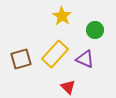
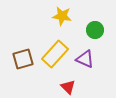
yellow star: rotated 24 degrees counterclockwise
brown square: moved 2 px right
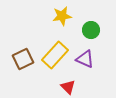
yellow star: rotated 18 degrees counterclockwise
green circle: moved 4 px left
yellow rectangle: moved 1 px down
brown square: rotated 10 degrees counterclockwise
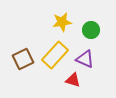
yellow star: moved 6 px down
red triangle: moved 5 px right, 7 px up; rotated 28 degrees counterclockwise
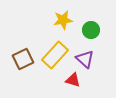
yellow star: moved 1 px right, 2 px up
purple triangle: rotated 18 degrees clockwise
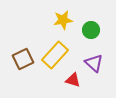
purple triangle: moved 9 px right, 4 px down
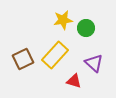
green circle: moved 5 px left, 2 px up
red triangle: moved 1 px right, 1 px down
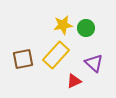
yellow star: moved 5 px down
yellow rectangle: moved 1 px right
brown square: rotated 15 degrees clockwise
red triangle: rotated 42 degrees counterclockwise
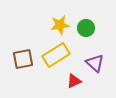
yellow star: moved 3 px left
yellow rectangle: rotated 16 degrees clockwise
purple triangle: moved 1 px right
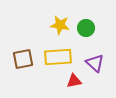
yellow star: rotated 18 degrees clockwise
yellow rectangle: moved 2 px right, 2 px down; rotated 28 degrees clockwise
red triangle: rotated 14 degrees clockwise
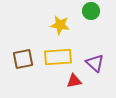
green circle: moved 5 px right, 17 px up
